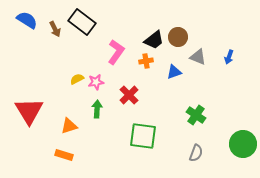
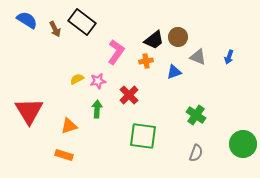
pink star: moved 2 px right, 1 px up
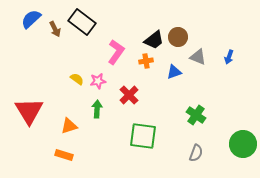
blue semicircle: moved 4 px right, 1 px up; rotated 75 degrees counterclockwise
yellow semicircle: rotated 64 degrees clockwise
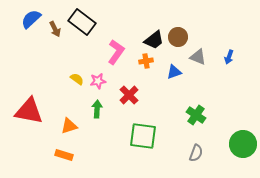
red triangle: rotated 48 degrees counterclockwise
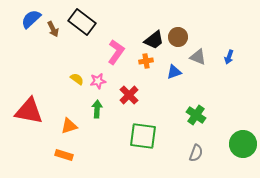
brown arrow: moved 2 px left
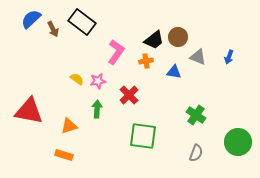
blue triangle: rotated 28 degrees clockwise
green circle: moved 5 px left, 2 px up
